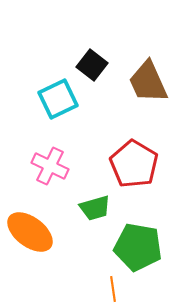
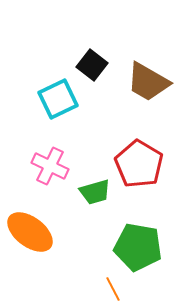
brown trapezoid: rotated 36 degrees counterclockwise
red pentagon: moved 5 px right
green trapezoid: moved 16 px up
orange line: rotated 20 degrees counterclockwise
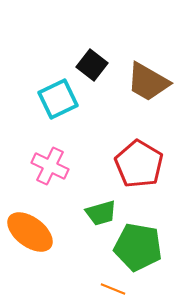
green trapezoid: moved 6 px right, 21 px down
orange line: rotated 40 degrees counterclockwise
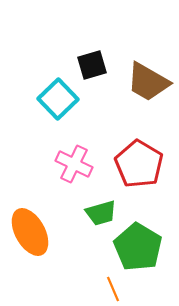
black square: rotated 36 degrees clockwise
cyan square: rotated 18 degrees counterclockwise
pink cross: moved 24 px right, 2 px up
orange ellipse: rotated 24 degrees clockwise
green pentagon: rotated 21 degrees clockwise
orange line: rotated 45 degrees clockwise
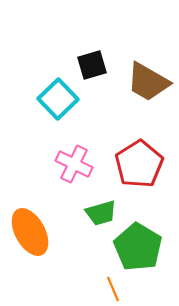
red pentagon: rotated 9 degrees clockwise
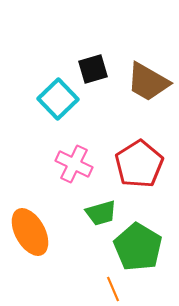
black square: moved 1 px right, 4 px down
